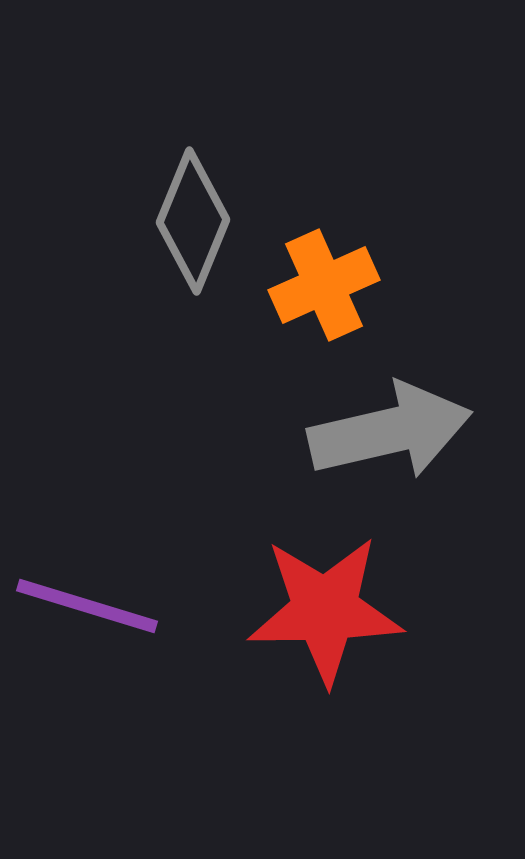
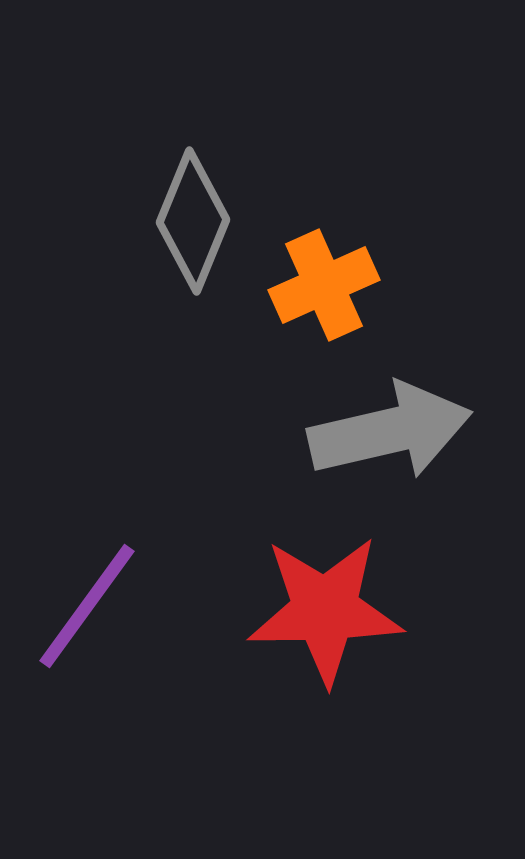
purple line: rotated 71 degrees counterclockwise
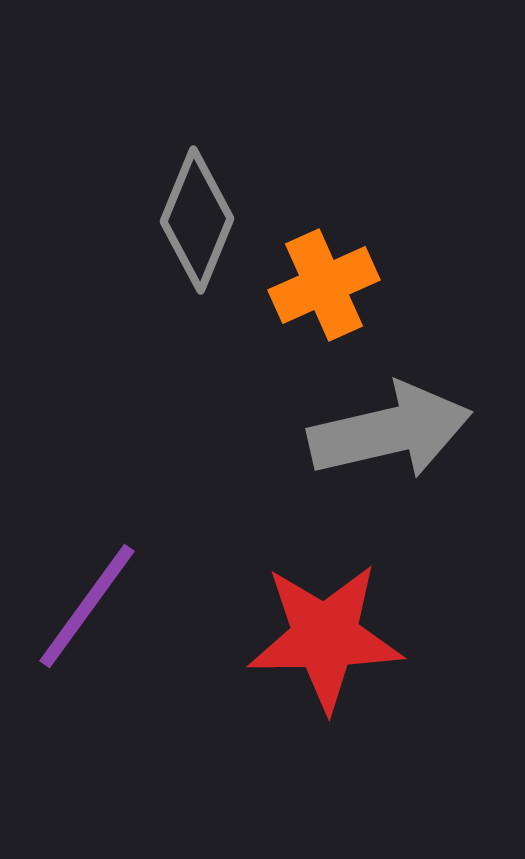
gray diamond: moved 4 px right, 1 px up
red star: moved 27 px down
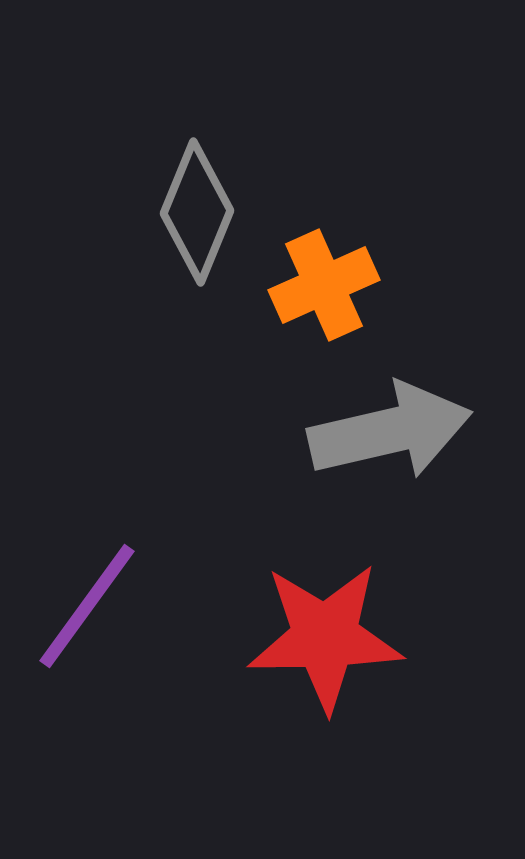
gray diamond: moved 8 px up
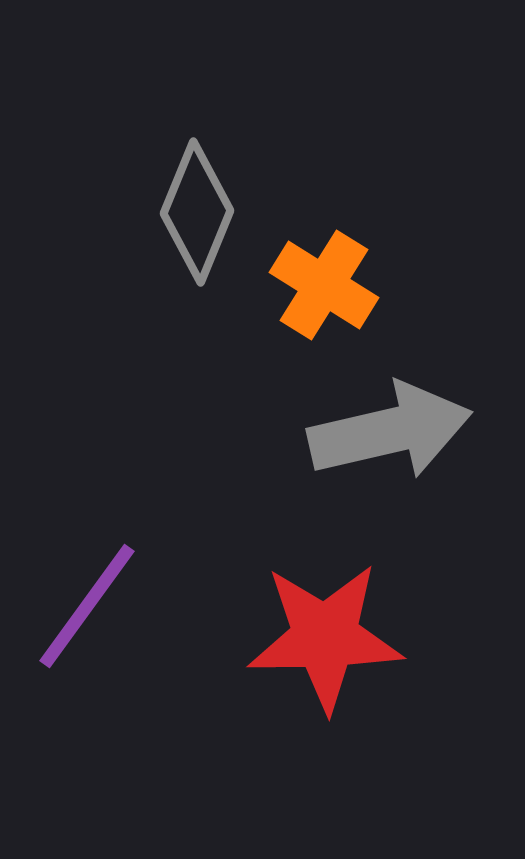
orange cross: rotated 34 degrees counterclockwise
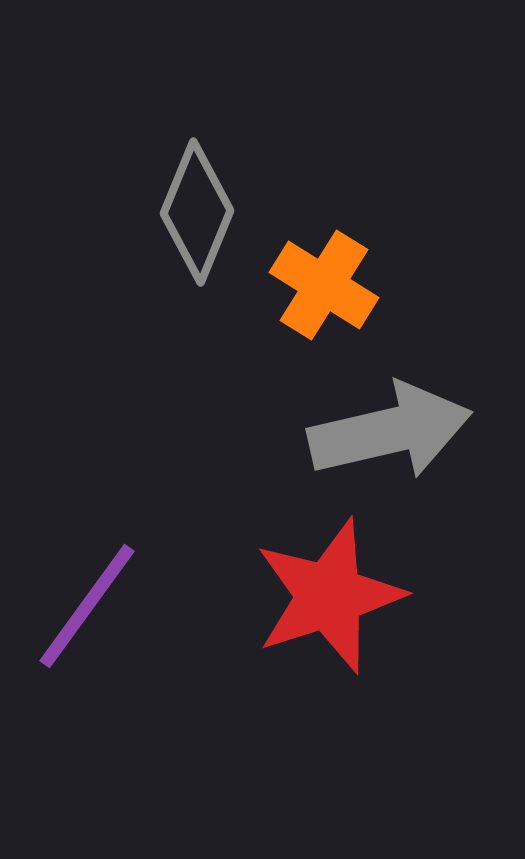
red star: moved 4 px right, 41 px up; rotated 17 degrees counterclockwise
